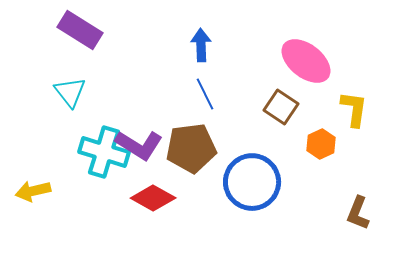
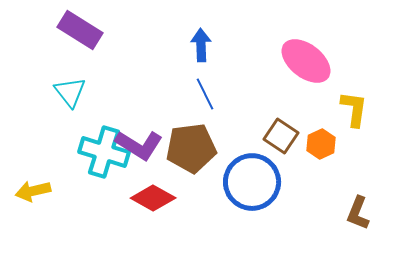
brown square: moved 29 px down
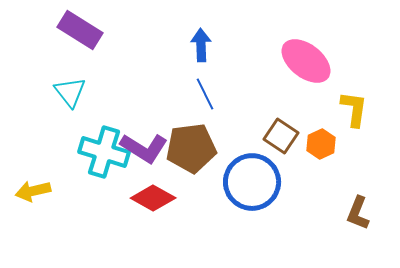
purple L-shape: moved 5 px right, 3 px down
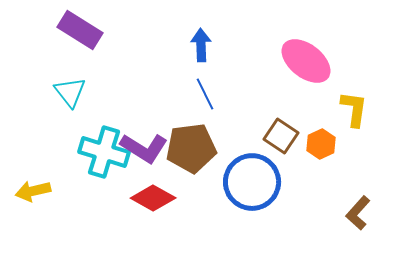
brown L-shape: rotated 20 degrees clockwise
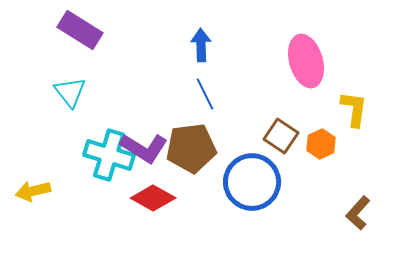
pink ellipse: rotated 36 degrees clockwise
cyan cross: moved 5 px right, 3 px down
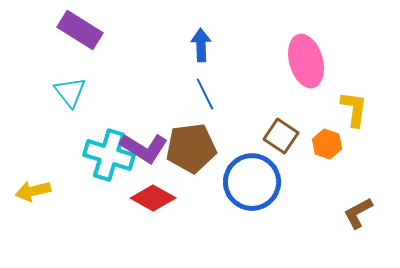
orange hexagon: moved 6 px right; rotated 16 degrees counterclockwise
brown L-shape: rotated 20 degrees clockwise
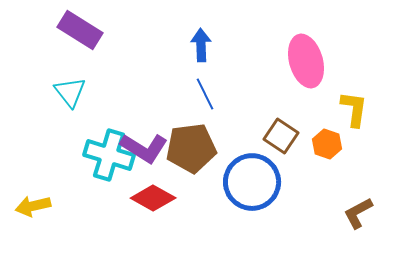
yellow arrow: moved 15 px down
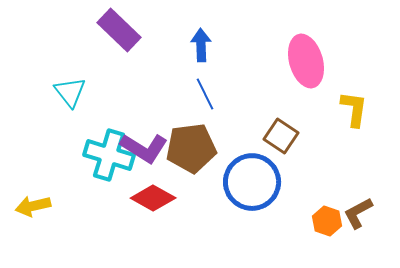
purple rectangle: moved 39 px right; rotated 12 degrees clockwise
orange hexagon: moved 77 px down
